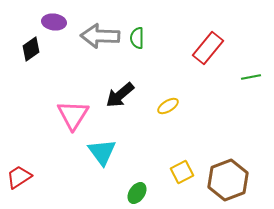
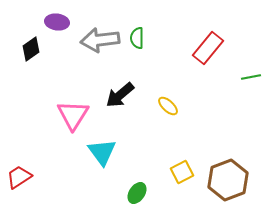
purple ellipse: moved 3 px right
gray arrow: moved 4 px down; rotated 9 degrees counterclockwise
yellow ellipse: rotated 75 degrees clockwise
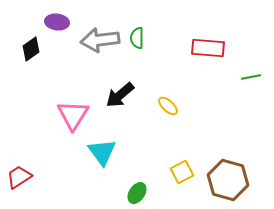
red rectangle: rotated 56 degrees clockwise
brown hexagon: rotated 24 degrees counterclockwise
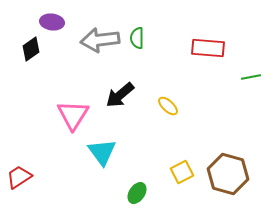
purple ellipse: moved 5 px left
brown hexagon: moved 6 px up
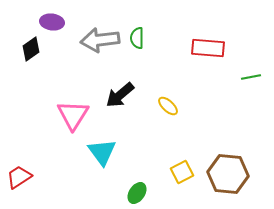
brown hexagon: rotated 9 degrees counterclockwise
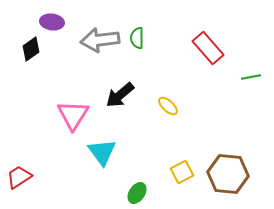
red rectangle: rotated 44 degrees clockwise
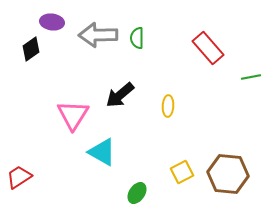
gray arrow: moved 2 px left, 5 px up; rotated 6 degrees clockwise
yellow ellipse: rotated 50 degrees clockwise
cyan triangle: rotated 24 degrees counterclockwise
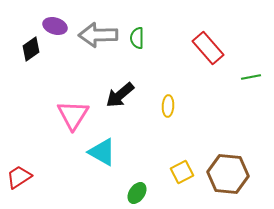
purple ellipse: moved 3 px right, 4 px down; rotated 10 degrees clockwise
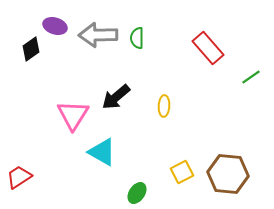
green line: rotated 24 degrees counterclockwise
black arrow: moved 4 px left, 2 px down
yellow ellipse: moved 4 px left
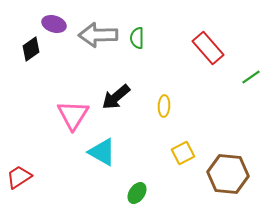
purple ellipse: moved 1 px left, 2 px up
yellow square: moved 1 px right, 19 px up
